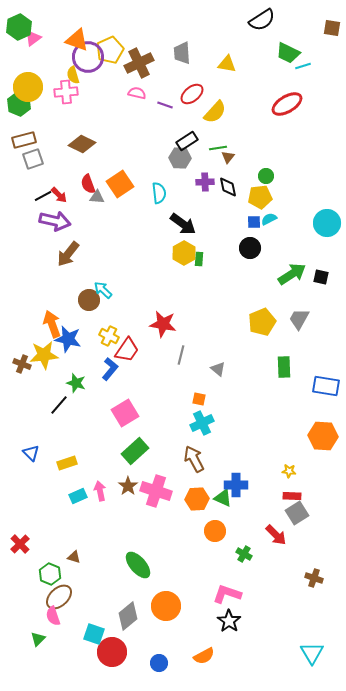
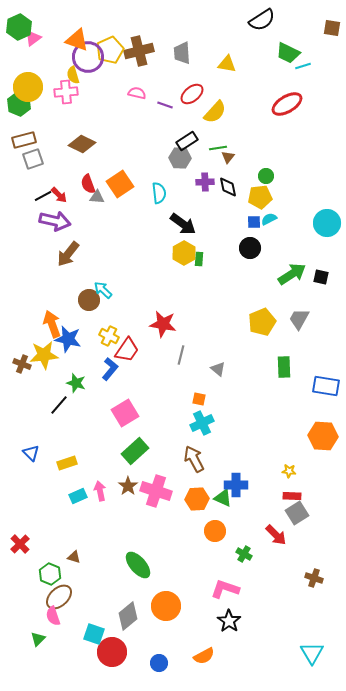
brown cross at (139, 63): moved 12 px up; rotated 12 degrees clockwise
pink L-shape at (227, 594): moved 2 px left, 5 px up
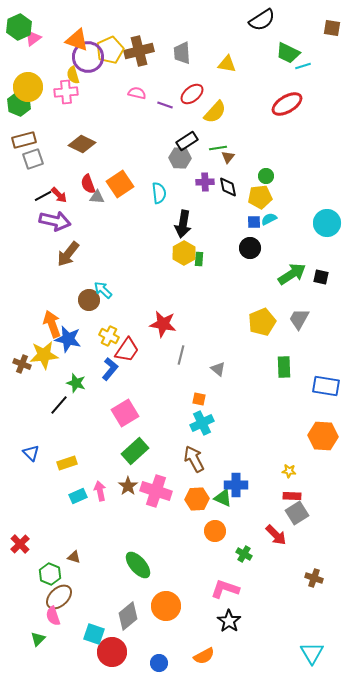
black arrow at (183, 224): rotated 64 degrees clockwise
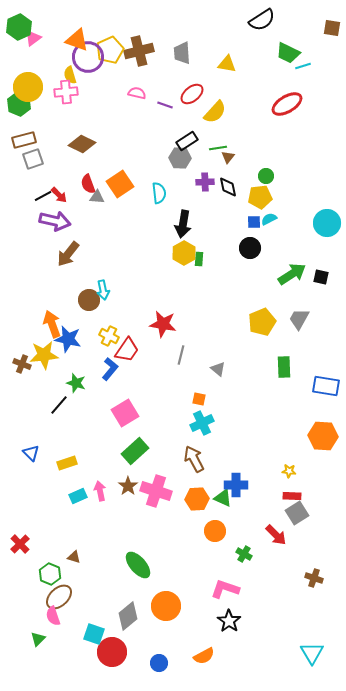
yellow semicircle at (73, 75): moved 3 px left
cyan arrow at (103, 290): rotated 144 degrees counterclockwise
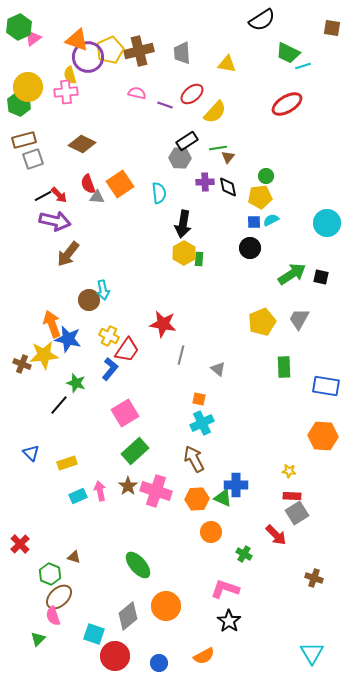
cyan semicircle at (269, 219): moved 2 px right, 1 px down
orange circle at (215, 531): moved 4 px left, 1 px down
red circle at (112, 652): moved 3 px right, 4 px down
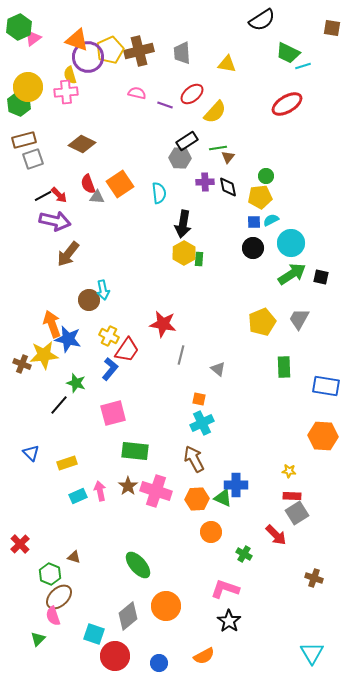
cyan circle at (327, 223): moved 36 px left, 20 px down
black circle at (250, 248): moved 3 px right
pink square at (125, 413): moved 12 px left; rotated 16 degrees clockwise
green rectangle at (135, 451): rotated 48 degrees clockwise
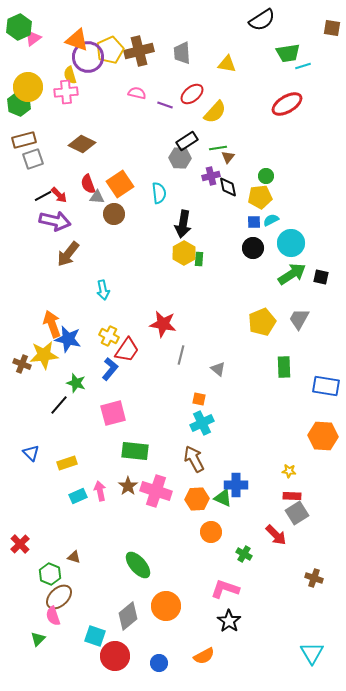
green trapezoid at (288, 53): rotated 35 degrees counterclockwise
purple cross at (205, 182): moved 6 px right, 6 px up; rotated 12 degrees counterclockwise
brown circle at (89, 300): moved 25 px right, 86 px up
cyan square at (94, 634): moved 1 px right, 2 px down
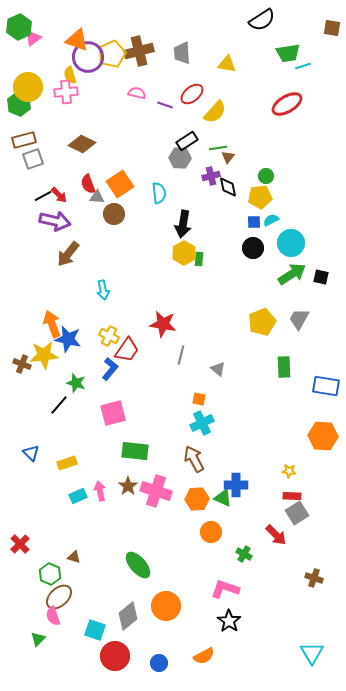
yellow pentagon at (110, 50): moved 2 px right, 4 px down
cyan square at (95, 636): moved 6 px up
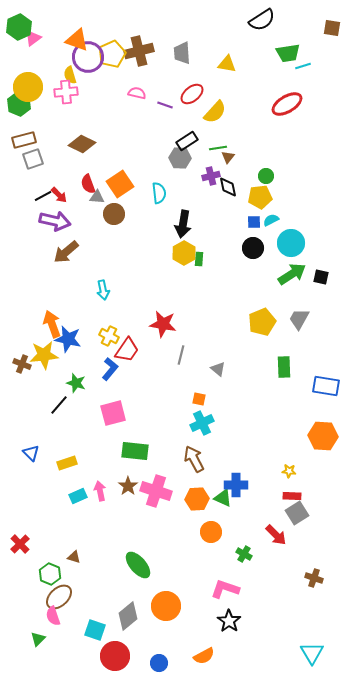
brown arrow at (68, 254): moved 2 px left, 2 px up; rotated 12 degrees clockwise
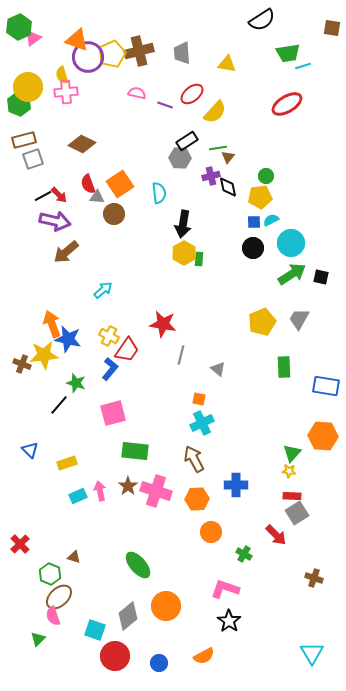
yellow semicircle at (70, 75): moved 8 px left
cyan arrow at (103, 290): rotated 120 degrees counterclockwise
blue triangle at (31, 453): moved 1 px left, 3 px up
green triangle at (223, 498): moved 69 px right, 45 px up; rotated 48 degrees clockwise
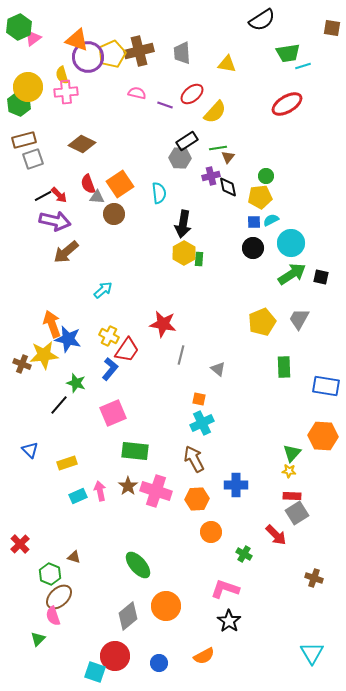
pink square at (113, 413): rotated 8 degrees counterclockwise
cyan square at (95, 630): moved 42 px down
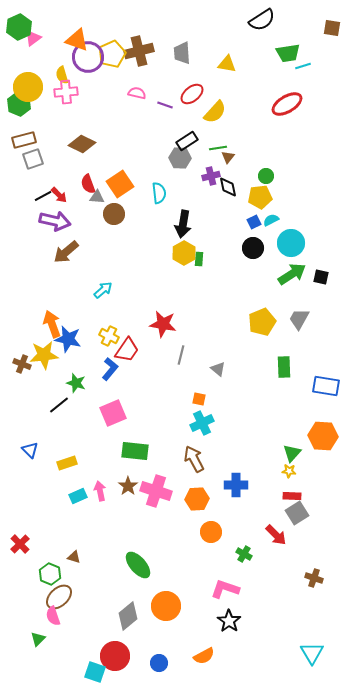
blue square at (254, 222): rotated 24 degrees counterclockwise
black line at (59, 405): rotated 10 degrees clockwise
